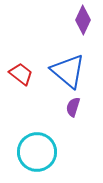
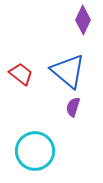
cyan circle: moved 2 px left, 1 px up
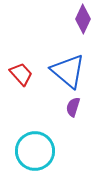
purple diamond: moved 1 px up
red trapezoid: rotated 10 degrees clockwise
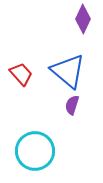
purple semicircle: moved 1 px left, 2 px up
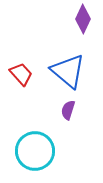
purple semicircle: moved 4 px left, 5 px down
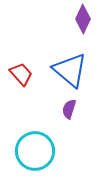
blue triangle: moved 2 px right, 1 px up
purple semicircle: moved 1 px right, 1 px up
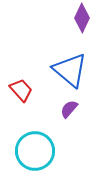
purple diamond: moved 1 px left, 1 px up
red trapezoid: moved 16 px down
purple semicircle: rotated 24 degrees clockwise
